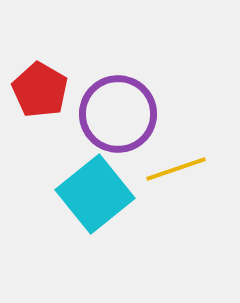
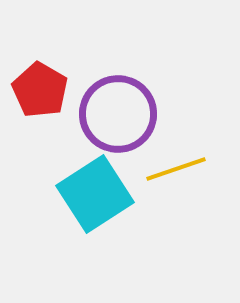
cyan square: rotated 6 degrees clockwise
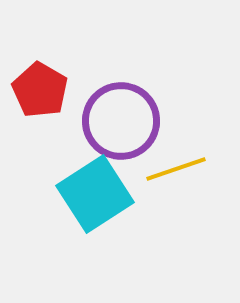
purple circle: moved 3 px right, 7 px down
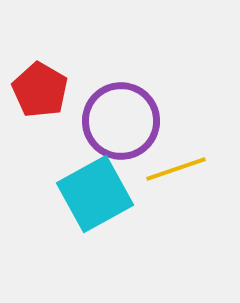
cyan square: rotated 4 degrees clockwise
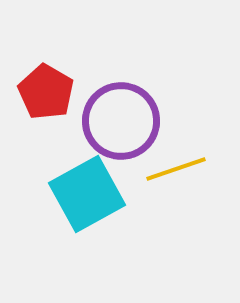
red pentagon: moved 6 px right, 2 px down
cyan square: moved 8 px left
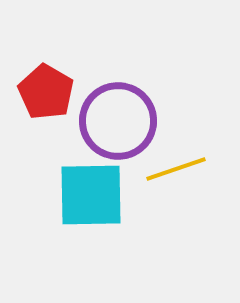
purple circle: moved 3 px left
cyan square: moved 4 px right, 1 px down; rotated 28 degrees clockwise
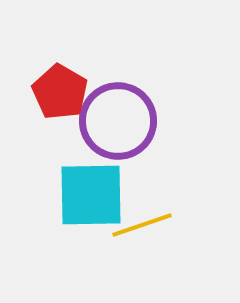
red pentagon: moved 14 px right
yellow line: moved 34 px left, 56 px down
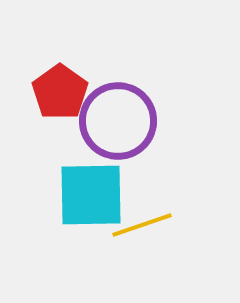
red pentagon: rotated 6 degrees clockwise
